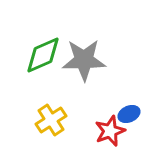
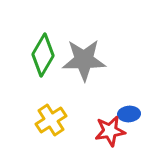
green diamond: rotated 36 degrees counterclockwise
blue ellipse: rotated 20 degrees clockwise
red star: rotated 12 degrees clockwise
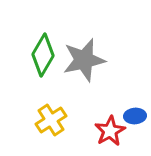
gray star: rotated 12 degrees counterclockwise
blue ellipse: moved 6 px right, 2 px down
red star: rotated 20 degrees counterclockwise
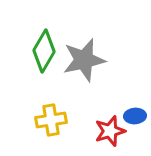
green diamond: moved 1 px right, 4 px up
yellow cross: rotated 24 degrees clockwise
red star: rotated 12 degrees clockwise
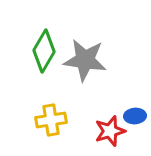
gray star: moved 1 px right; rotated 21 degrees clockwise
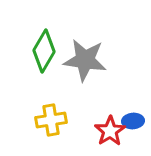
blue ellipse: moved 2 px left, 5 px down
red star: rotated 16 degrees counterclockwise
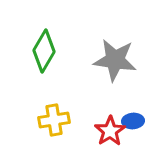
gray star: moved 30 px right
yellow cross: moved 3 px right
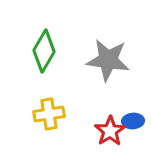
gray star: moved 7 px left
yellow cross: moved 5 px left, 6 px up
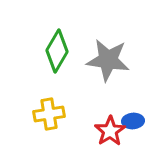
green diamond: moved 13 px right
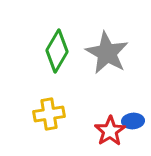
gray star: moved 1 px left, 7 px up; rotated 21 degrees clockwise
